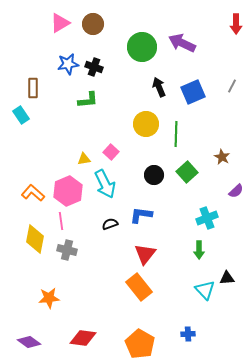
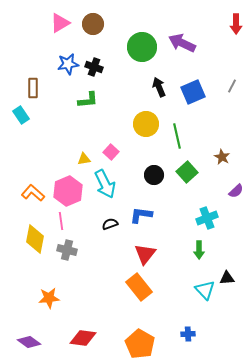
green line: moved 1 px right, 2 px down; rotated 15 degrees counterclockwise
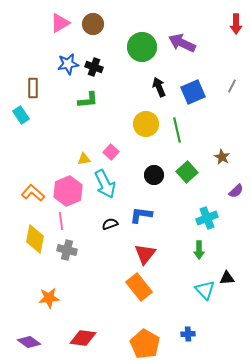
green line: moved 6 px up
orange pentagon: moved 5 px right
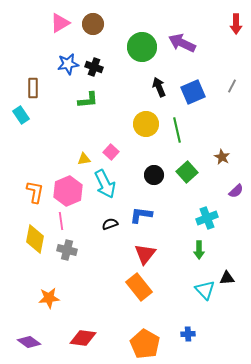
orange L-shape: moved 2 px right, 1 px up; rotated 60 degrees clockwise
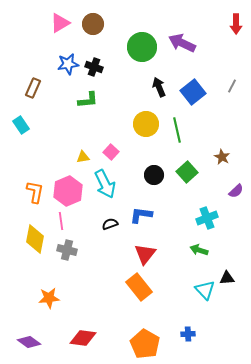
brown rectangle: rotated 24 degrees clockwise
blue square: rotated 15 degrees counterclockwise
cyan rectangle: moved 10 px down
yellow triangle: moved 1 px left, 2 px up
green arrow: rotated 108 degrees clockwise
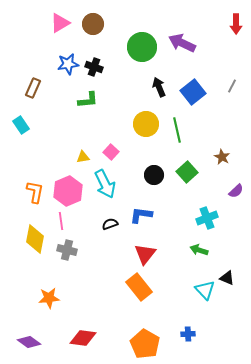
black triangle: rotated 28 degrees clockwise
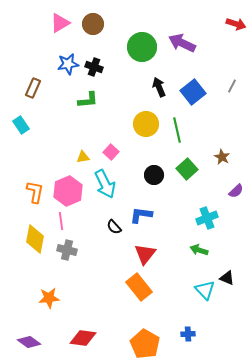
red arrow: rotated 72 degrees counterclockwise
green square: moved 3 px up
black semicircle: moved 4 px right, 3 px down; rotated 112 degrees counterclockwise
